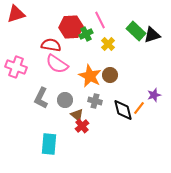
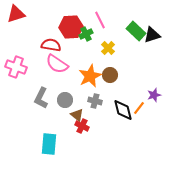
yellow cross: moved 4 px down
orange star: rotated 20 degrees clockwise
red cross: rotated 24 degrees counterclockwise
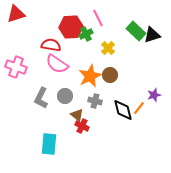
pink line: moved 2 px left, 2 px up
gray circle: moved 4 px up
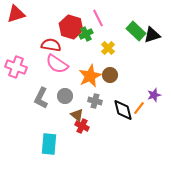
red hexagon: rotated 20 degrees clockwise
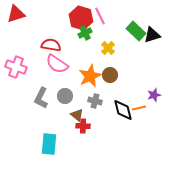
pink line: moved 2 px right, 2 px up
red hexagon: moved 10 px right, 9 px up
green cross: moved 1 px left, 1 px up
orange line: rotated 40 degrees clockwise
red cross: moved 1 px right; rotated 24 degrees counterclockwise
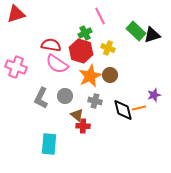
red hexagon: moved 33 px down
yellow cross: rotated 24 degrees counterclockwise
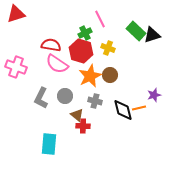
pink line: moved 3 px down
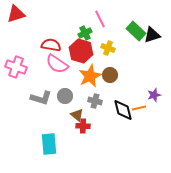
gray L-shape: rotated 100 degrees counterclockwise
cyan rectangle: rotated 10 degrees counterclockwise
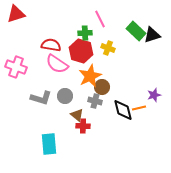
green cross: rotated 24 degrees clockwise
brown circle: moved 8 px left, 12 px down
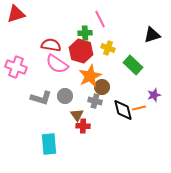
green rectangle: moved 3 px left, 34 px down
brown triangle: rotated 16 degrees clockwise
